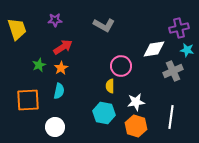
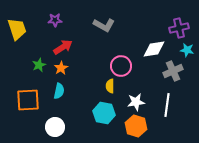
white line: moved 4 px left, 12 px up
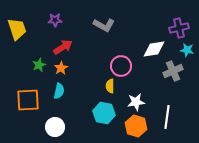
white line: moved 12 px down
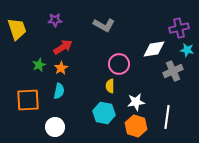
pink circle: moved 2 px left, 2 px up
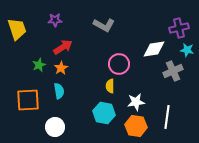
cyan semicircle: rotated 21 degrees counterclockwise
orange hexagon: rotated 10 degrees counterclockwise
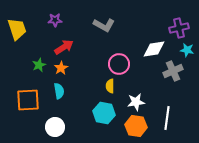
red arrow: moved 1 px right
white line: moved 1 px down
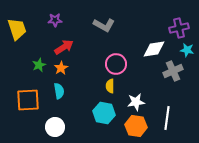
pink circle: moved 3 px left
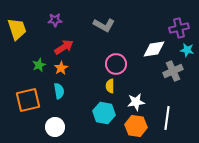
orange square: rotated 10 degrees counterclockwise
